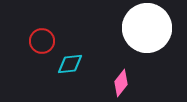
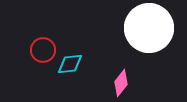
white circle: moved 2 px right
red circle: moved 1 px right, 9 px down
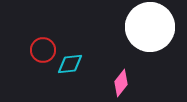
white circle: moved 1 px right, 1 px up
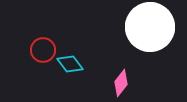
cyan diamond: rotated 60 degrees clockwise
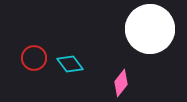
white circle: moved 2 px down
red circle: moved 9 px left, 8 px down
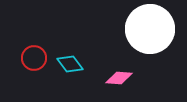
pink diamond: moved 2 px left, 5 px up; rotated 56 degrees clockwise
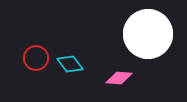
white circle: moved 2 px left, 5 px down
red circle: moved 2 px right
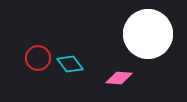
red circle: moved 2 px right
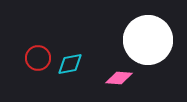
white circle: moved 6 px down
cyan diamond: rotated 64 degrees counterclockwise
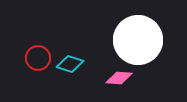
white circle: moved 10 px left
cyan diamond: rotated 28 degrees clockwise
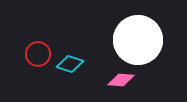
red circle: moved 4 px up
pink diamond: moved 2 px right, 2 px down
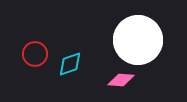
red circle: moved 3 px left
cyan diamond: rotated 36 degrees counterclockwise
